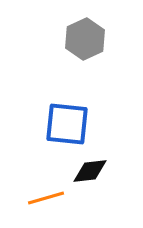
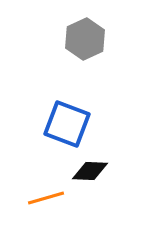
blue square: rotated 15 degrees clockwise
black diamond: rotated 9 degrees clockwise
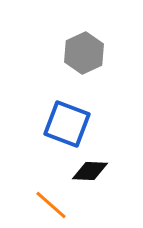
gray hexagon: moved 1 px left, 14 px down
orange line: moved 5 px right, 7 px down; rotated 57 degrees clockwise
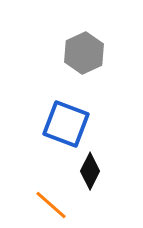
blue square: moved 1 px left
black diamond: rotated 66 degrees counterclockwise
